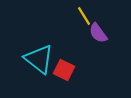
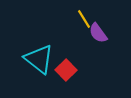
yellow line: moved 3 px down
red square: moved 2 px right; rotated 20 degrees clockwise
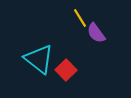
yellow line: moved 4 px left, 1 px up
purple semicircle: moved 2 px left
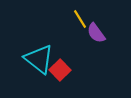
yellow line: moved 1 px down
red square: moved 6 px left
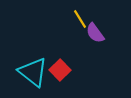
purple semicircle: moved 1 px left
cyan triangle: moved 6 px left, 13 px down
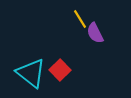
purple semicircle: rotated 10 degrees clockwise
cyan triangle: moved 2 px left, 1 px down
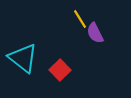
cyan triangle: moved 8 px left, 15 px up
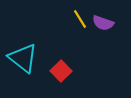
purple semicircle: moved 8 px right, 10 px up; rotated 45 degrees counterclockwise
red square: moved 1 px right, 1 px down
